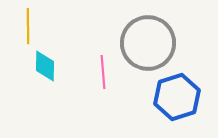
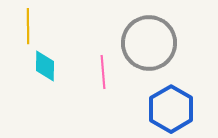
gray circle: moved 1 px right
blue hexagon: moved 6 px left, 12 px down; rotated 12 degrees counterclockwise
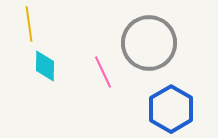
yellow line: moved 1 px right, 2 px up; rotated 8 degrees counterclockwise
pink line: rotated 20 degrees counterclockwise
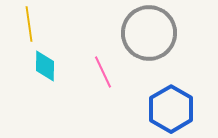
gray circle: moved 10 px up
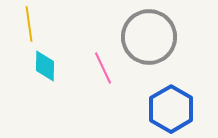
gray circle: moved 4 px down
pink line: moved 4 px up
